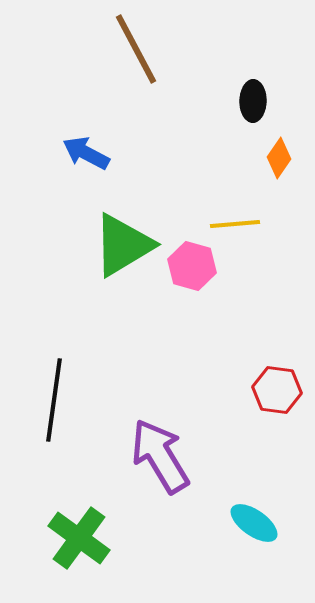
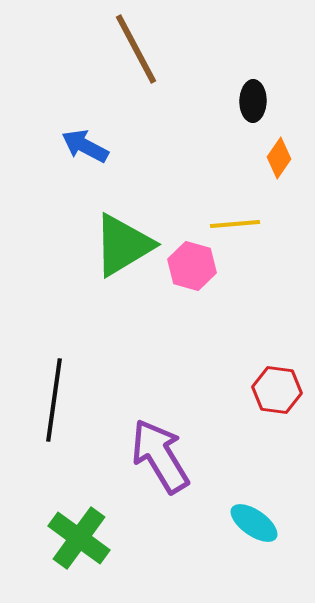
blue arrow: moved 1 px left, 7 px up
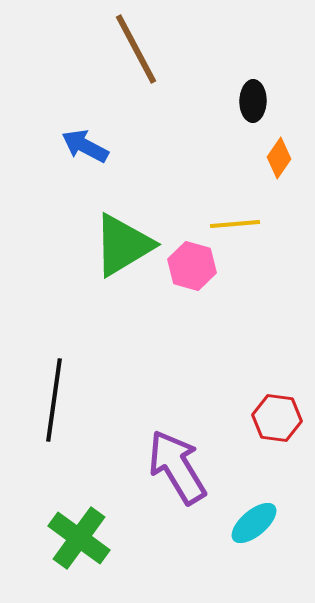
red hexagon: moved 28 px down
purple arrow: moved 17 px right, 11 px down
cyan ellipse: rotated 75 degrees counterclockwise
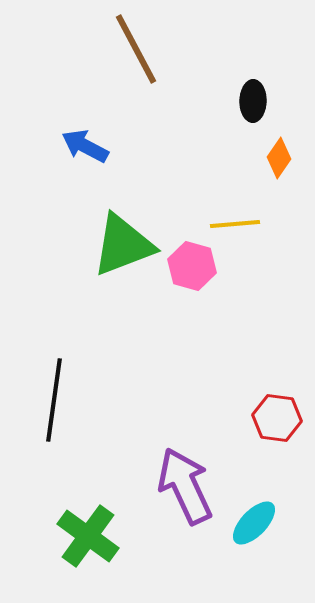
green triangle: rotated 10 degrees clockwise
purple arrow: moved 8 px right, 19 px down; rotated 6 degrees clockwise
cyan ellipse: rotated 6 degrees counterclockwise
green cross: moved 9 px right, 2 px up
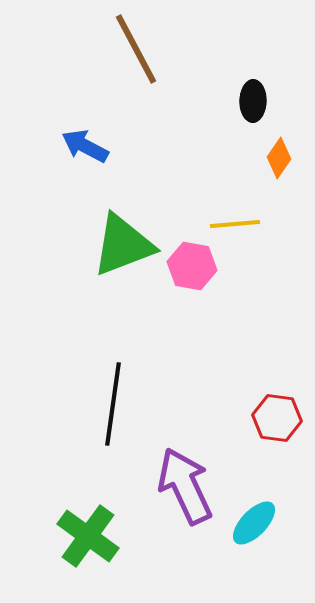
pink hexagon: rotated 6 degrees counterclockwise
black line: moved 59 px right, 4 px down
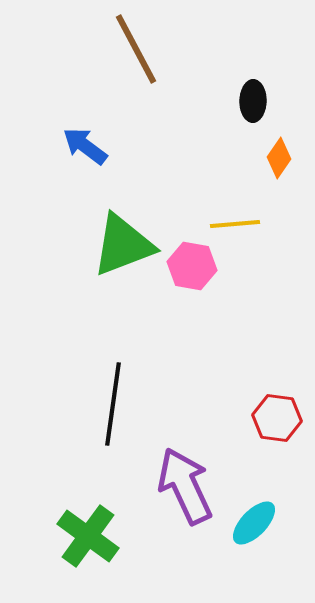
blue arrow: rotated 9 degrees clockwise
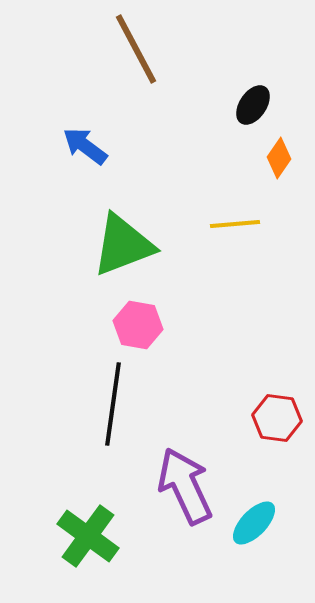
black ellipse: moved 4 px down; rotated 33 degrees clockwise
pink hexagon: moved 54 px left, 59 px down
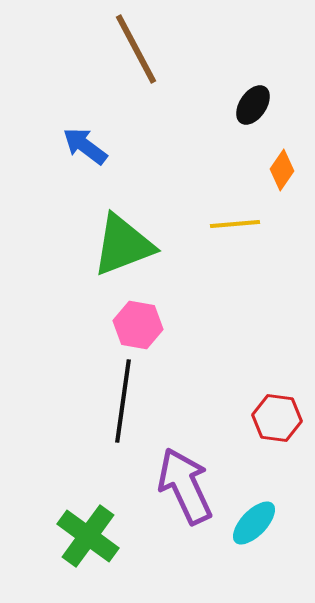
orange diamond: moved 3 px right, 12 px down
black line: moved 10 px right, 3 px up
